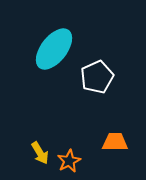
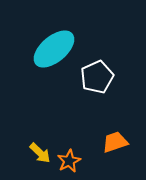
cyan ellipse: rotated 12 degrees clockwise
orange trapezoid: rotated 20 degrees counterclockwise
yellow arrow: rotated 15 degrees counterclockwise
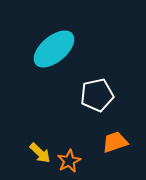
white pentagon: moved 18 px down; rotated 12 degrees clockwise
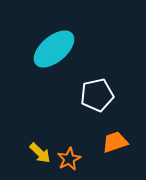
orange star: moved 2 px up
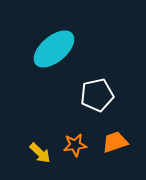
orange star: moved 6 px right, 14 px up; rotated 20 degrees clockwise
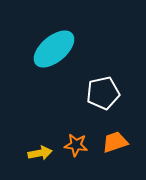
white pentagon: moved 6 px right, 2 px up
orange star: moved 1 px right; rotated 15 degrees clockwise
yellow arrow: rotated 55 degrees counterclockwise
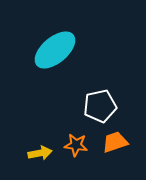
cyan ellipse: moved 1 px right, 1 px down
white pentagon: moved 3 px left, 13 px down
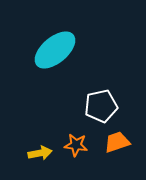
white pentagon: moved 1 px right
orange trapezoid: moved 2 px right
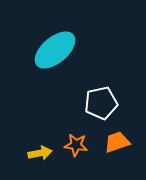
white pentagon: moved 3 px up
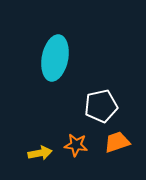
cyan ellipse: moved 8 px down; rotated 39 degrees counterclockwise
white pentagon: moved 3 px down
